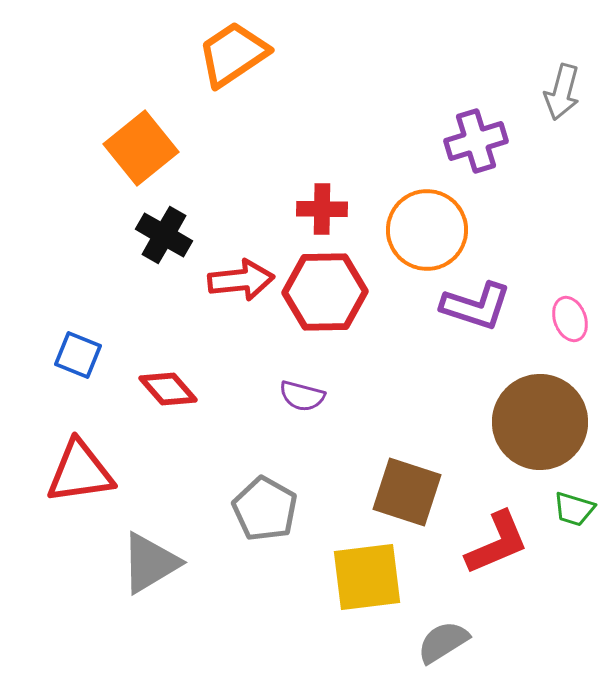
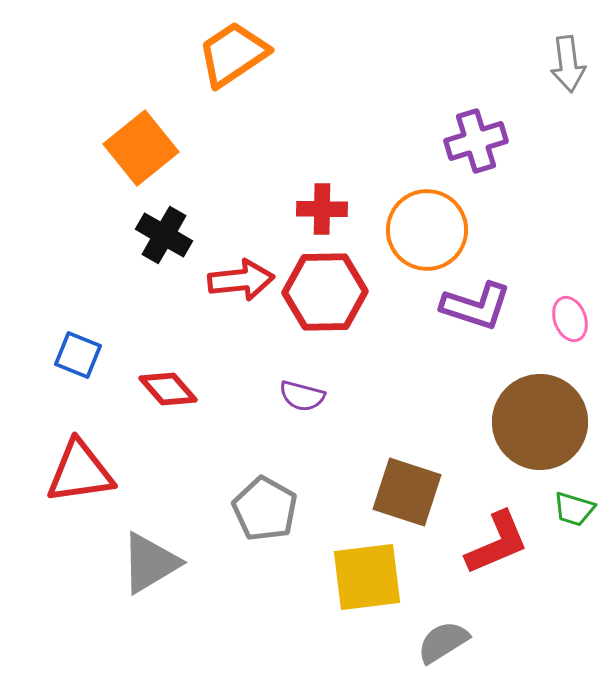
gray arrow: moved 6 px right, 28 px up; rotated 22 degrees counterclockwise
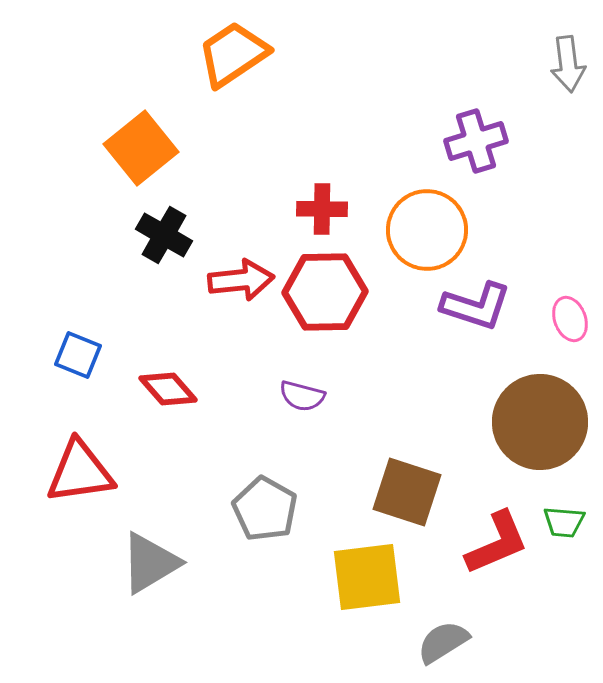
green trapezoid: moved 10 px left, 13 px down; rotated 12 degrees counterclockwise
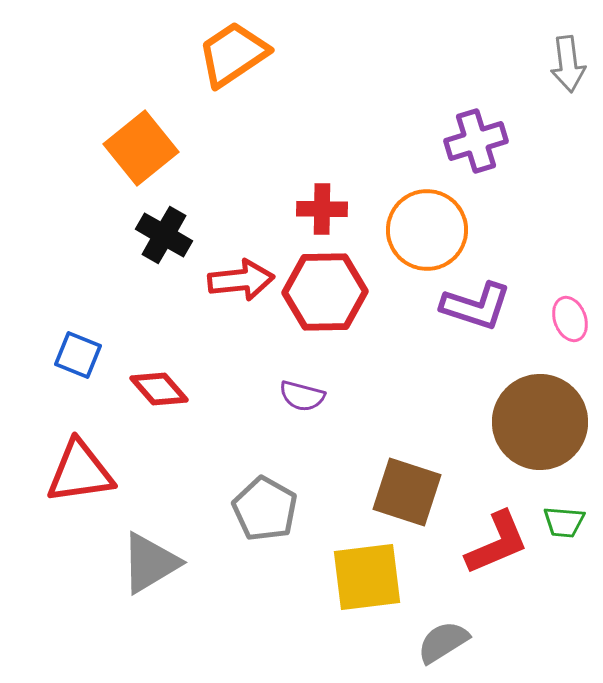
red diamond: moved 9 px left
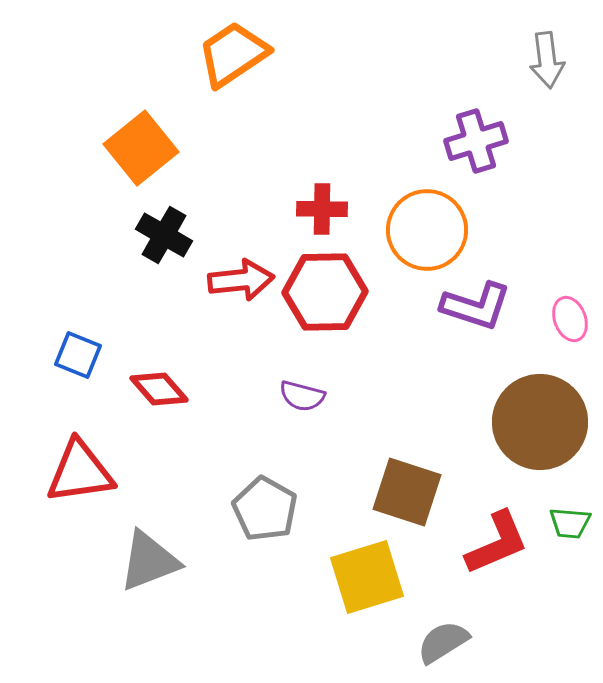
gray arrow: moved 21 px left, 4 px up
green trapezoid: moved 6 px right, 1 px down
gray triangle: moved 1 px left, 2 px up; rotated 10 degrees clockwise
yellow square: rotated 10 degrees counterclockwise
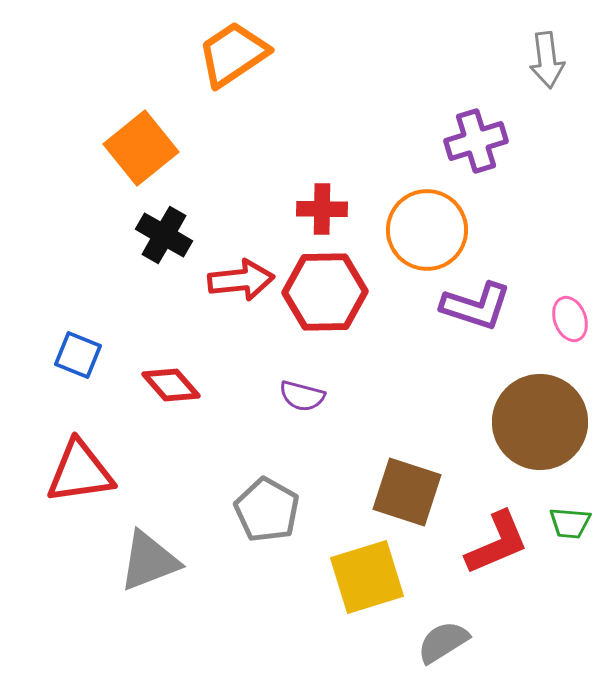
red diamond: moved 12 px right, 4 px up
gray pentagon: moved 2 px right, 1 px down
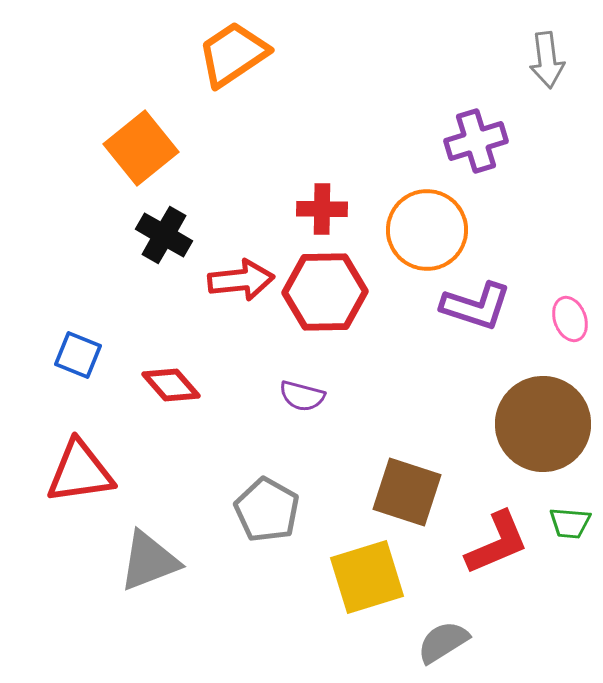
brown circle: moved 3 px right, 2 px down
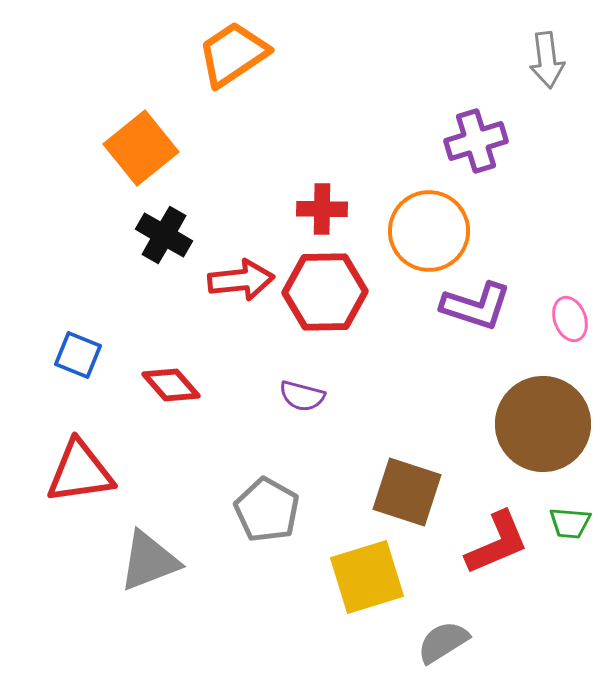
orange circle: moved 2 px right, 1 px down
